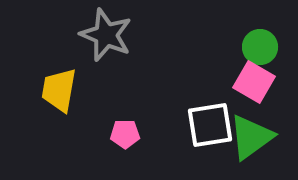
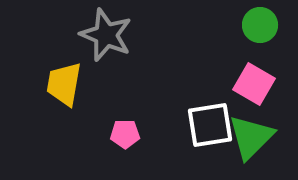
green circle: moved 22 px up
pink square: moved 2 px down
yellow trapezoid: moved 5 px right, 6 px up
green triangle: rotated 9 degrees counterclockwise
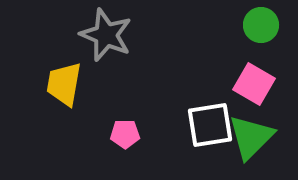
green circle: moved 1 px right
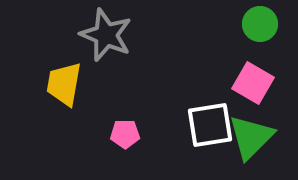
green circle: moved 1 px left, 1 px up
pink square: moved 1 px left, 1 px up
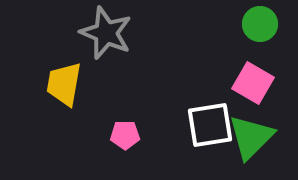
gray star: moved 2 px up
pink pentagon: moved 1 px down
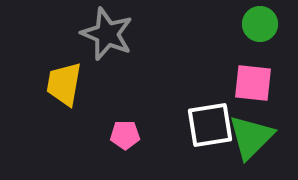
gray star: moved 1 px right, 1 px down
pink square: rotated 24 degrees counterclockwise
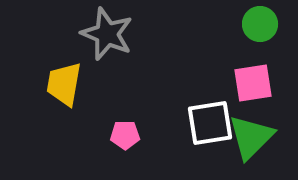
pink square: rotated 15 degrees counterclockwise
white square: moved 2 px up
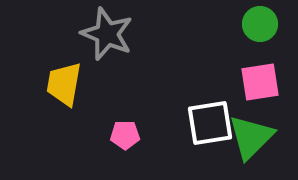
pink square: moved 7 px right, 1 px up
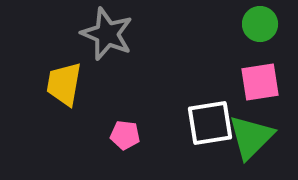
pink pentagon: rotated 8 degrees clockwise
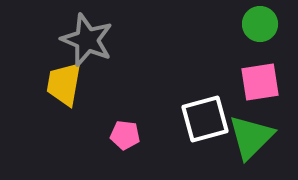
gray star: moved 20 px left, 6 px down
white square: moved 5 px left, 4 px up; rotated 6 degrees counterclockwise
